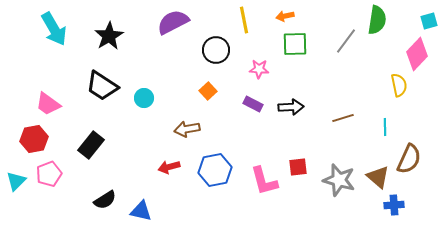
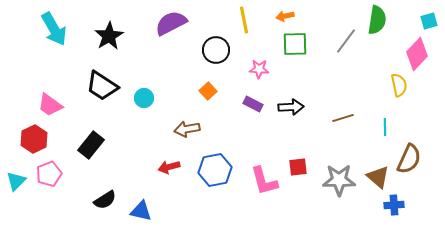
purple semicircle: moved 2 px left, 1 px down
pink trapezoid: moved 2 px right, 1 px down
red hexagon: rotated 16 degrees counterclockwise
gray star: rotated 16 degrees counterclockwise
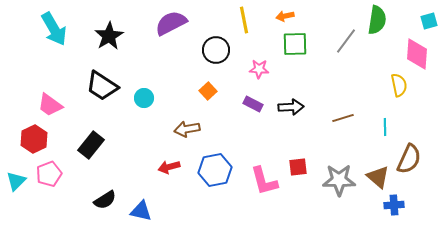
pink diamond: rotated 40 degrees counterclockwise
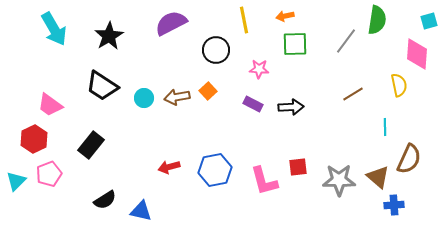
brown line: moved 10 px right, 24 px up; rotated 15 degrees counterclockwise
brown arrow: moved 10 px left, 32 px up
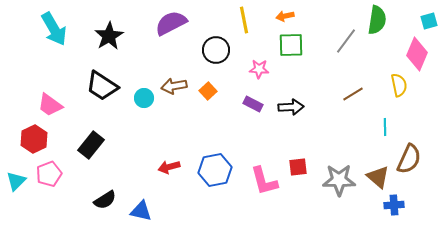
green square: moved 4 px left, 1 px down
pink diamond: rotated 20 degrees clockwise
brown arrow: moved 3 px left, 11 px up
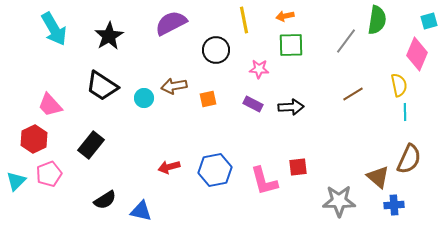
orange square: moved 8 px down; rotated 30 degrees clockwise
pink trapezoid: rotated 12 degrees clockwise
cyan line: moved 20 px right, 15 px up
gray star: moved 21 px down
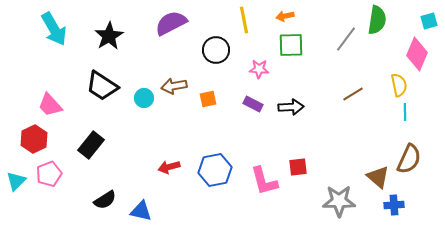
gray line: moved 2 px up
